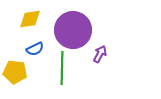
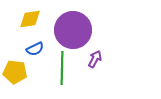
purple arrow: moved 5 px left, 5 px down
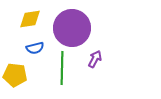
purple circle: moved 1 px left, 2 px up
blue semicircle: moved 1 px up; rotated 12 degrees clockwise
yellow pentagon: moved 3 px down
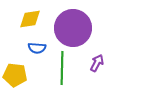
purple circle: moved 1 px right
blue semicircle: moved 2 px right; rotated 18 degrees clockwise
purple arrow: moved 2 px right, 4 px down
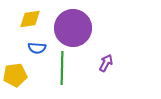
purple arrow: moved 9 px right
yellow pentagon: rotated 15 degrees counterclockwise
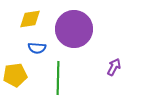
purple circle: moved 1 px right, 1 px down
purple arrow: moved 8 px right, 4 px down
green line: moved 4 px left, 10 px down
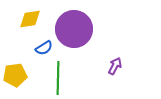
blue semicircle: moved 7 px right; rotated 36 degrees counterclockwise
purple arrow: moved 1 px right, 1 px up
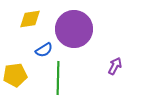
blue semicircle: moved 2 px down
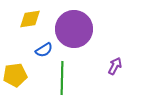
green line: moved 4 px right
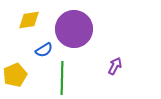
yellow diamond: moved 1 px left, 1 px down
yellow pentagon: rotated 15 degrees counterclockwise
